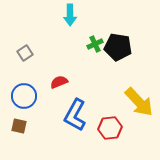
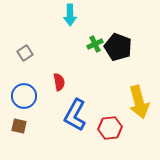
black pentagon: rotated 12 degrees clockwise
red semicircle: rotated 102 degrees clockwise
yellow arrow: rotated 28 degrees clockwise
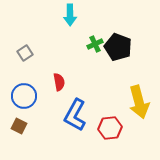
brown square: rotated 14 degrees clockwise
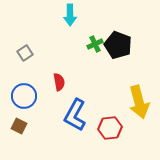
black pentagon: moved 2 px up
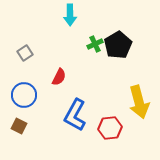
black pentagon: rotated 20 degrees clockwise
red semicircle: moved 5 px up; rotated 36 degrees clockwise
blue circle: moved 1 px up
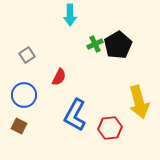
gray square: moved 2 px right, 2 px down
